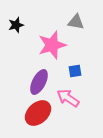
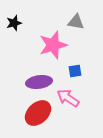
black star: moved 2 px left, 2 px up
pink star: moved 1 px right
purple ellipse: rotated 55 degrees clockwise
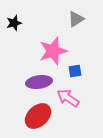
gray triangle: moved 3 px up; rotated 42 degrees counterclockwise
pink star: moved 6 px down
red ellipse: moved 3 px down
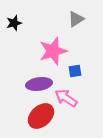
purple ellipse: moved 2 px down
pink arrow: moved 2 px left
red ellipse: moved 3 px right
